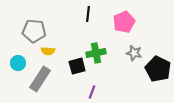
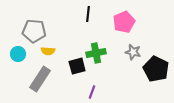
gray star: moved 1 px left, 1 px up
cyan circle: moved 9 px up
black pentagon: moved 2 px left
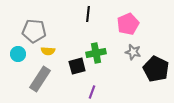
pink pentagon: moved 4 px right, 2 px down
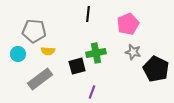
gray rectangle: rotated 20 degrees clockwise
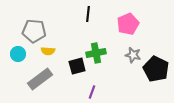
gray star: moved 3 px down
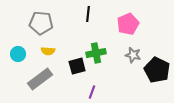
gray pentagon: moved 7 px right, 8 px up
black pentagon: moved 1 px right, 1 px down
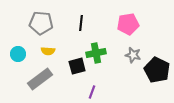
black line: moved 7 px left, 9 px down
pink pentagon: rotated 15 degrees clockwise
